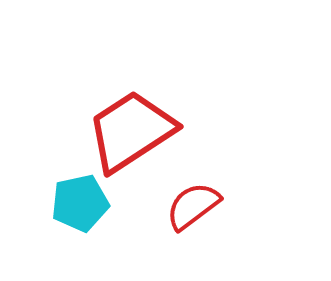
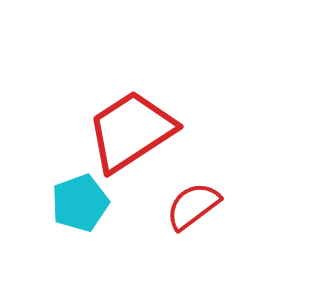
cyan pentagon: rotated 8 degrees counterclockwise
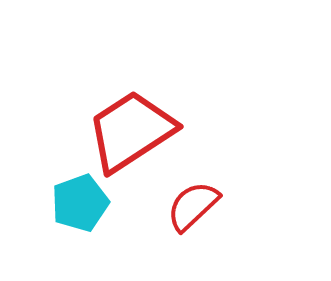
red semicircle: rotated 6 degrees counterclockwise
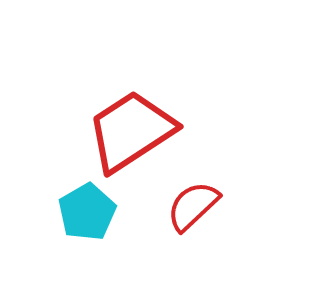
cyan pentagon: moved 7 px right, 9 px down; rotated 10 degrees counterclockwise
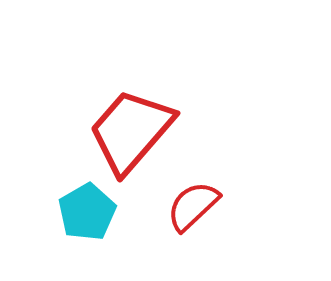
red trapezoid: rotated 16 degrees counterclockwise
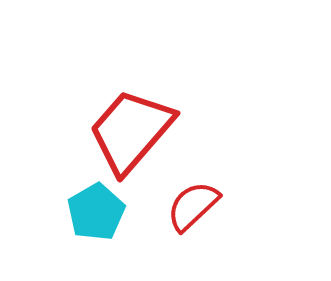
cyan pentagon: moved 9 px right
